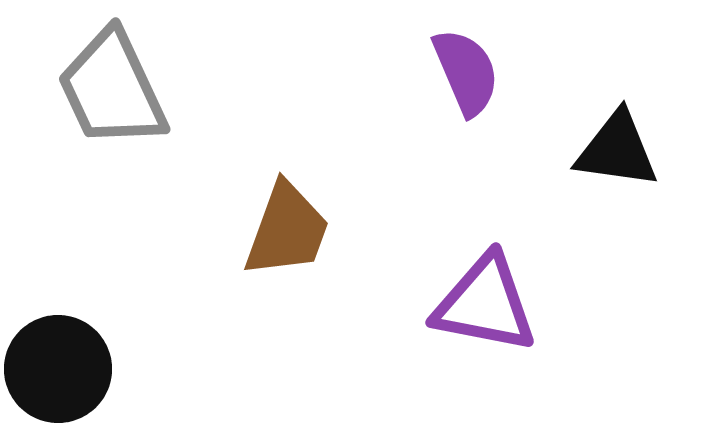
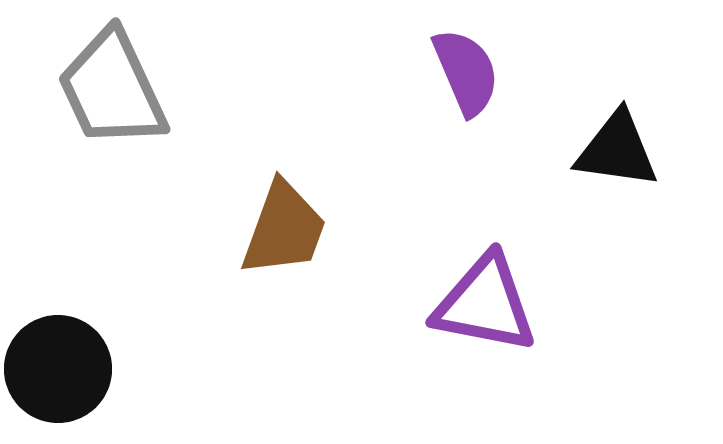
brown trapezoid: moved 3 px left, 1 px up
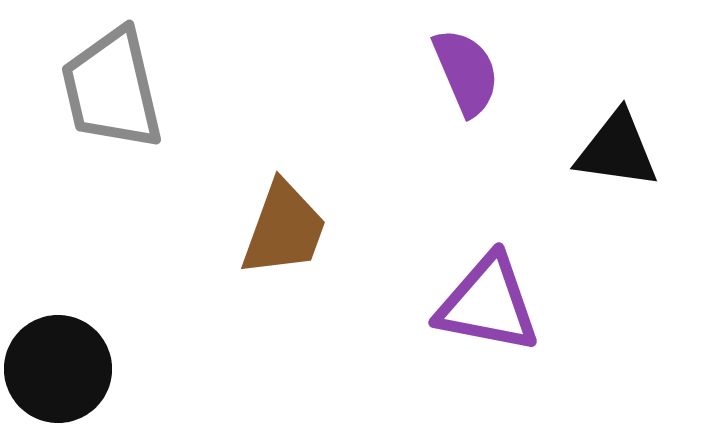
gray trapezoid: rotated 12 degrees clockwise
purple triangle: moved 3 px right
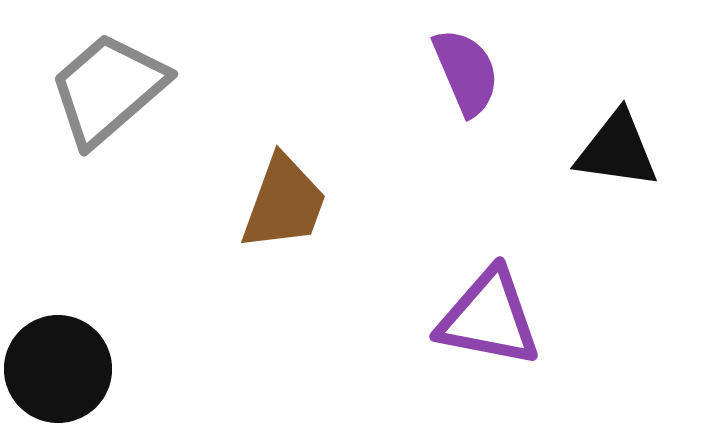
gray trapezoid: moved 4 px left; rotated 62 degrees clockwise
brown trapezoid: moved 26 px up
purple triangle: moved 1 px right, 14 px down
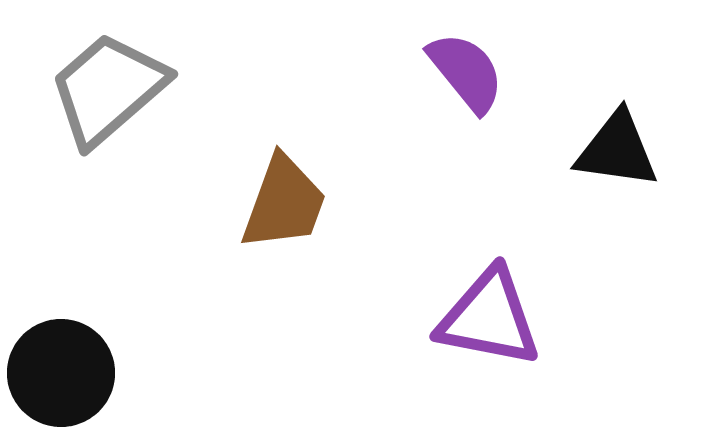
purple semicircle: rotated 16 degrees counterclockwise
black circle: moved 3 px right, 4 px down
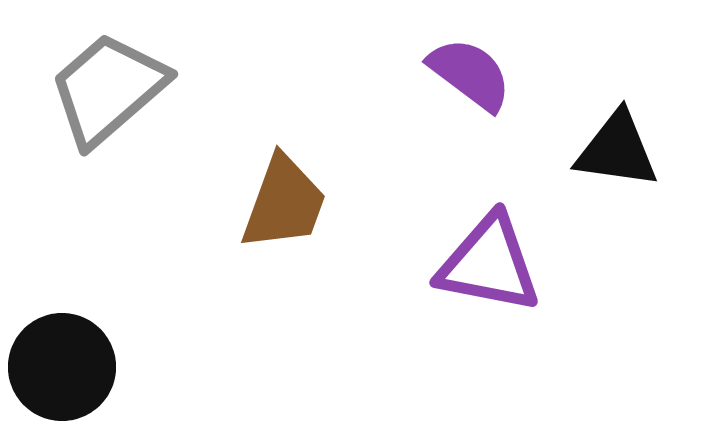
purple semicircle: moved 4 px right, 2 px down; rotated 14 degrees counterclockwise
purple triangle: moved 54 px up
black circle: moved 1 px right, 6 px up
